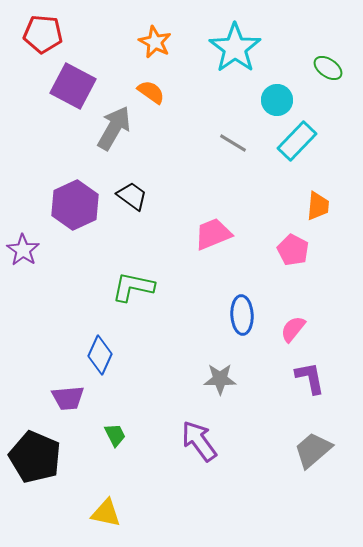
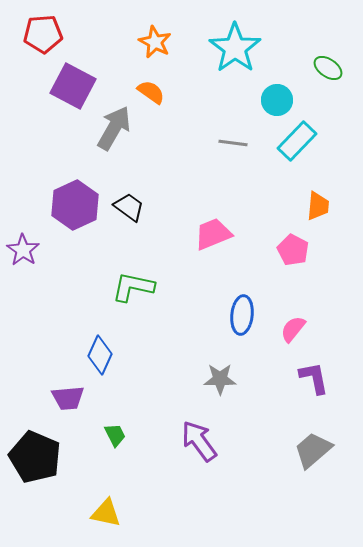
red pentagon: rotated 9 degrees counterclockwise
gray line: rotated 24 degrees counterclockwise
black trapezoid: moved 3 px left, 11 px down
blue ellipse: rotated 9 degrees clockwise
purple L-shape: moved 4 px right
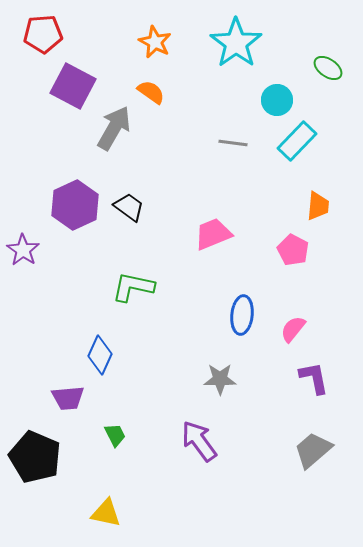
cyan star: moved 1 px right, 5 px up
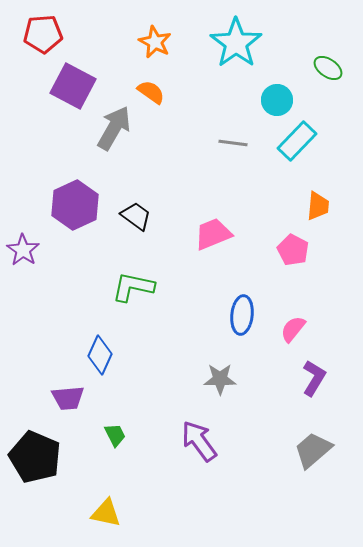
black trapezoid: moved 7 px right, 9 px down
purple L-shape: rotated 42 degrees clockwise
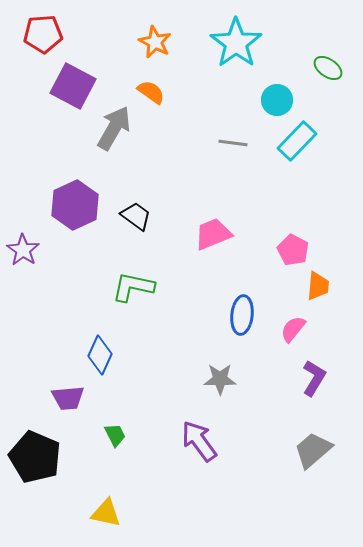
orange trapezoid: moved 80 px down
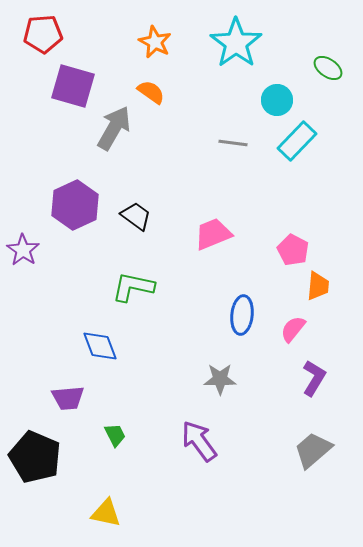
purple square: rotated 12 degrees counterclockwise
blue diamond: moved 9 px up; rotated 45 degrees counterclockwise
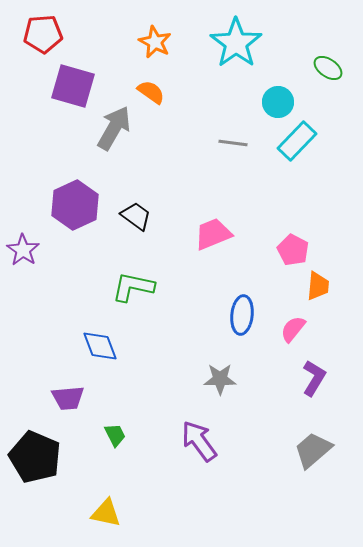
cyan circle: moved 1 px right, 2 px down
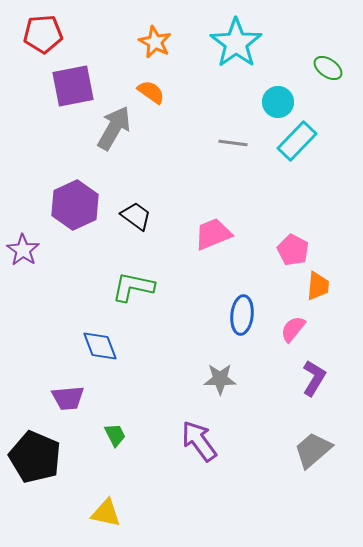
purple square: rotated 27 degrees counterclockwise
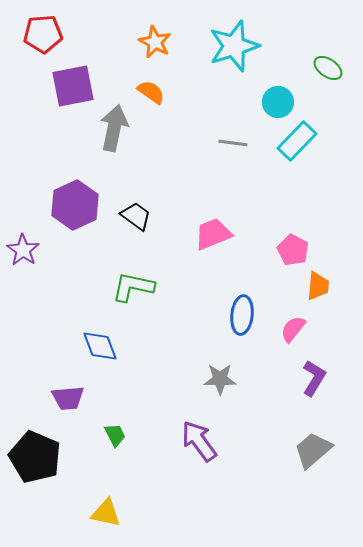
cyan star: moved 2 px left, 3 px down; rotated 18 degrees clockwise
gray arrow: rotated 18 degrees counterclockwise
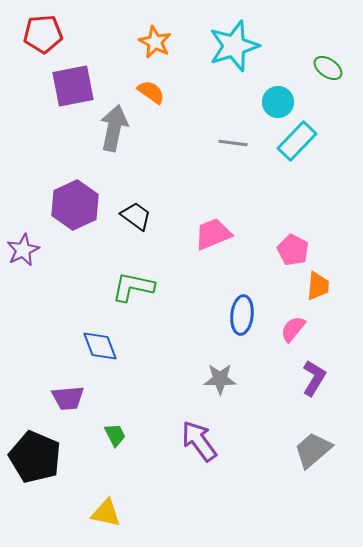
purple star: rotated 12 degrees clockwise
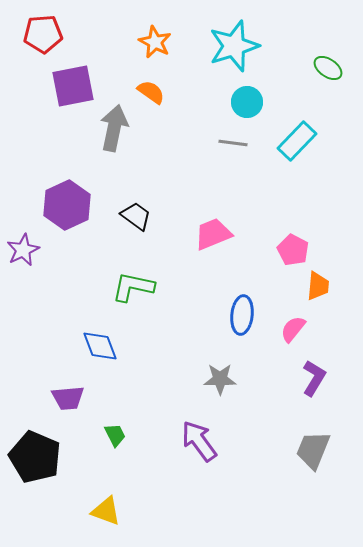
cyan circle: moved 31 px left
purple hexagon: moved 8 px left
gray trapezoid: rotated 27 degrees counterclockwise
yellow triangle: moved 2 px up; rotated 8 degrees clockwise
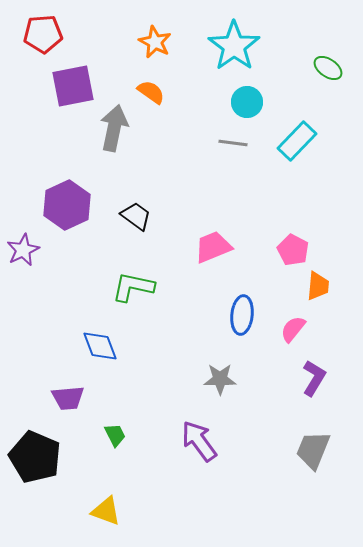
cyan star: rotated 18 degrees counterclockwise
pink trapezoid: moved 13 px down
